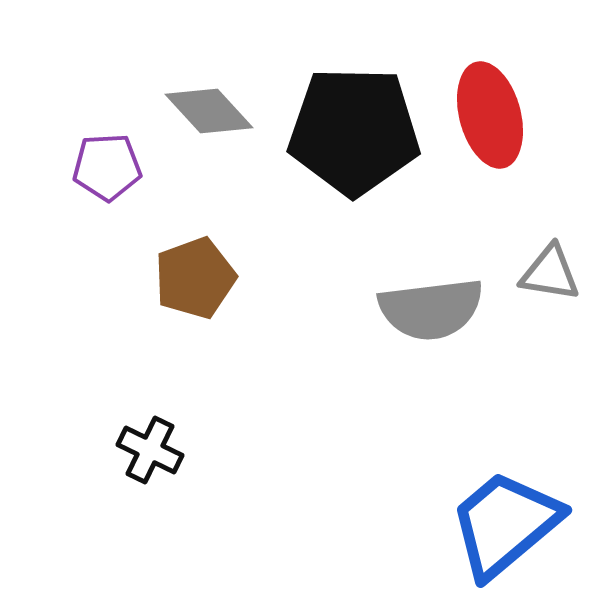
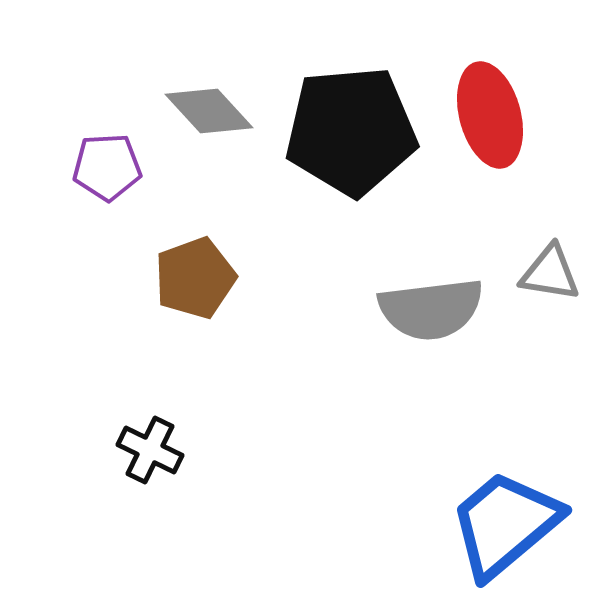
black pentagon: moved 3 px left; rotated 6 degrees counterclockwise
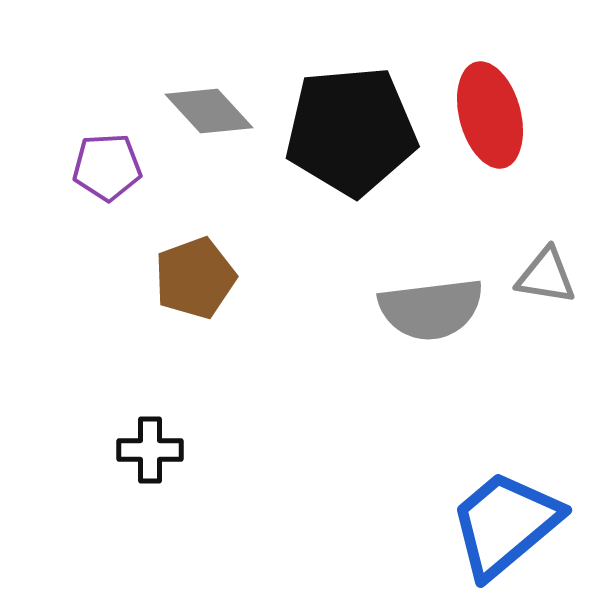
gray triangle: moved 4 px left, 3 px down
black cross: rotated 26 degrees counterclockwise
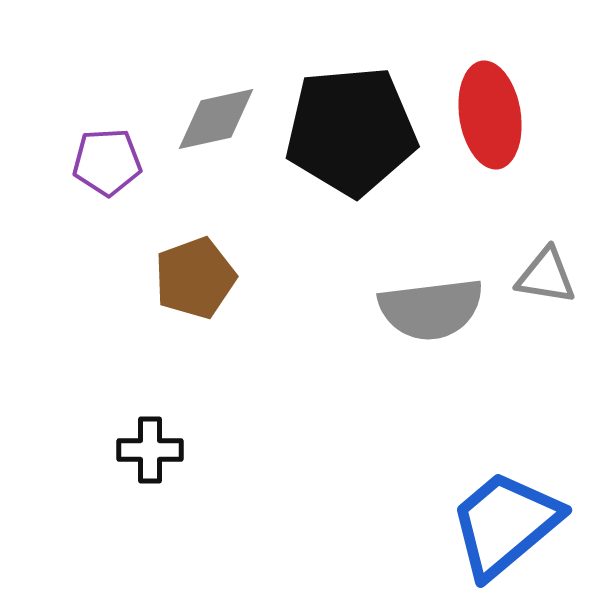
gray diamond: moved 7 px right, 8 px down; rotated 60 degrees counterclockwise
red ellipse: rotated 6 degrees clockwise
purple pentagon: moved 5 px up
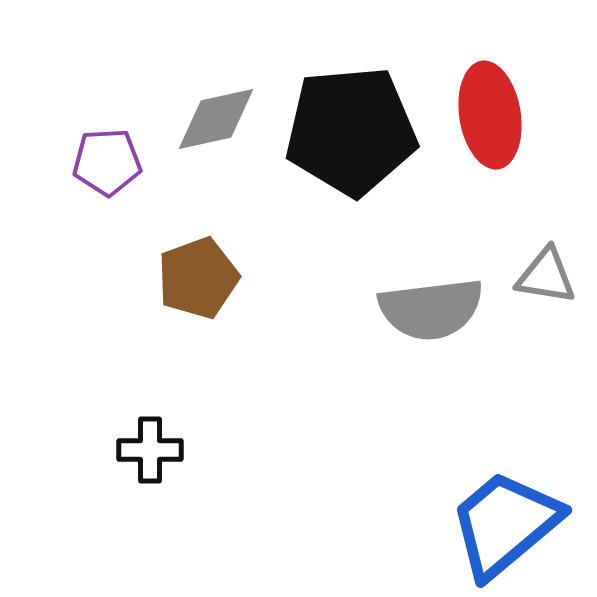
brown pentagon: moved 3 px right
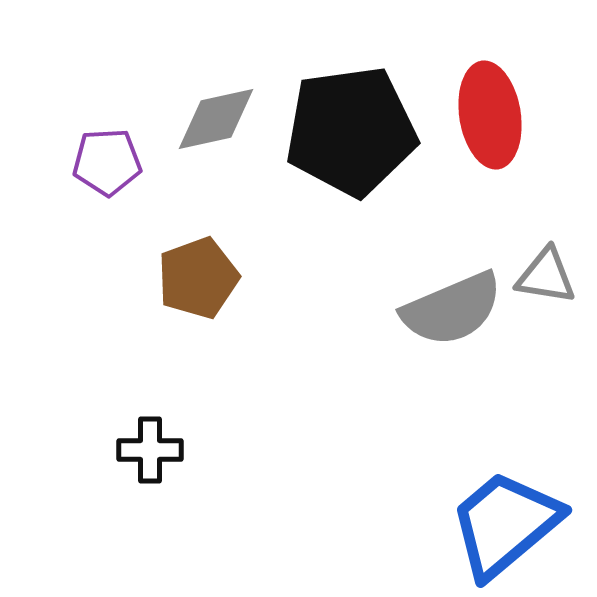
black pentagon: rotated 3 degrees counterclockwise
gray semicircle: moved 21 px right; rotated 16 degrees counterclockwise
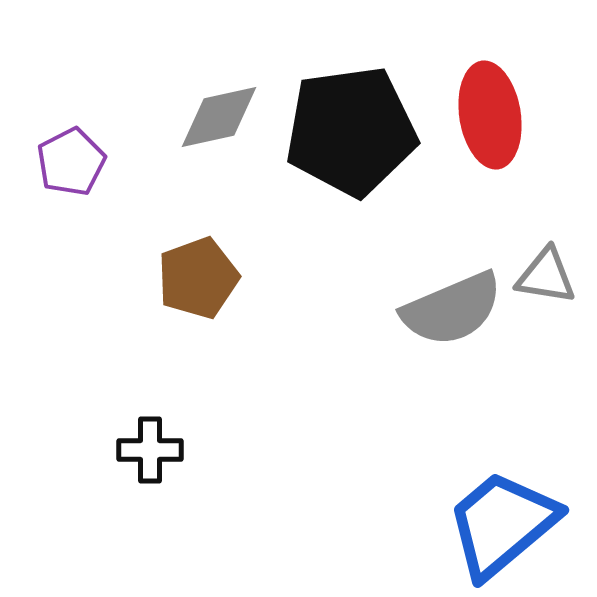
gray diamond: moved 3 px right, 2 px up
purple pentagon: moved 36 px left; rotated 24 degrees counterclockwise
blue trapezoid: moved 3 px left
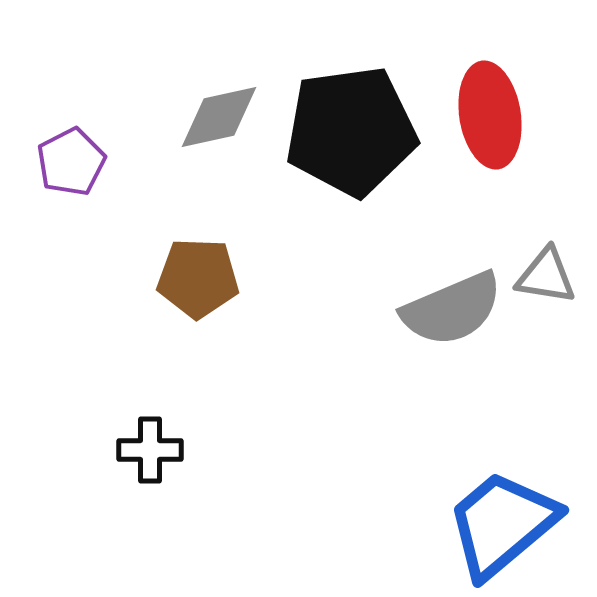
brown pentagon: rotated 22 degrees clockwise
